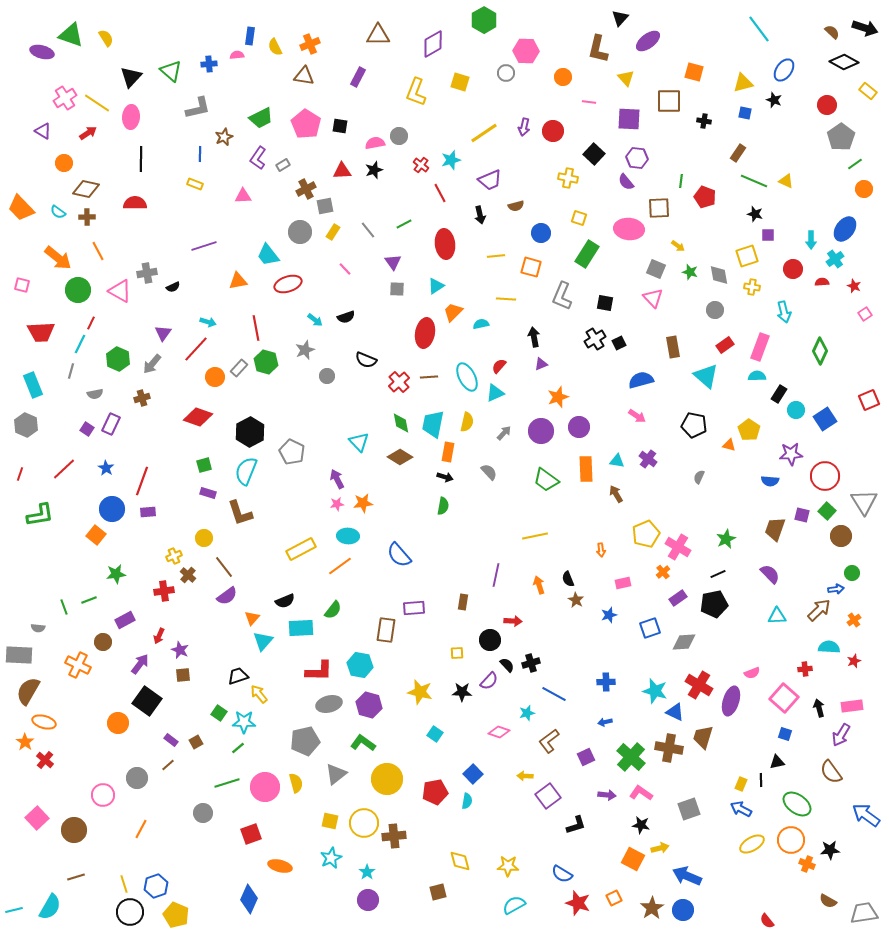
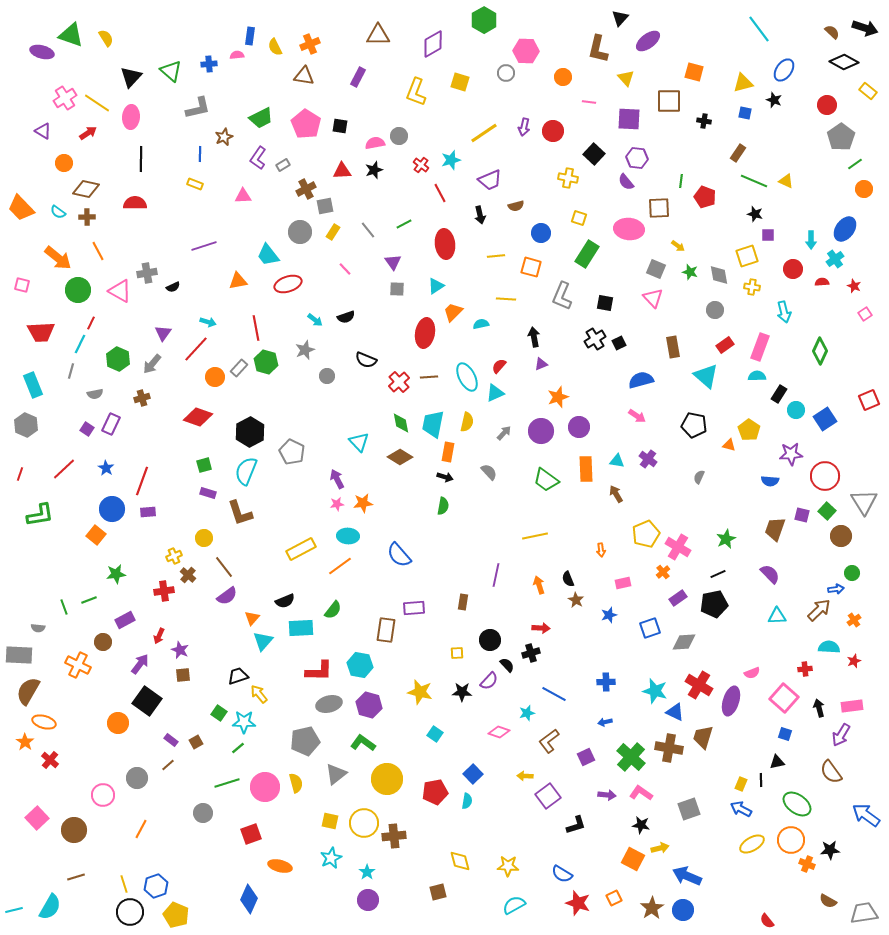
red arrow at (513, 621): moved 28 px right, 7 px down
black cross at (531, 663): moved 10 px up
red cross at (45, 760): moved 5 px right
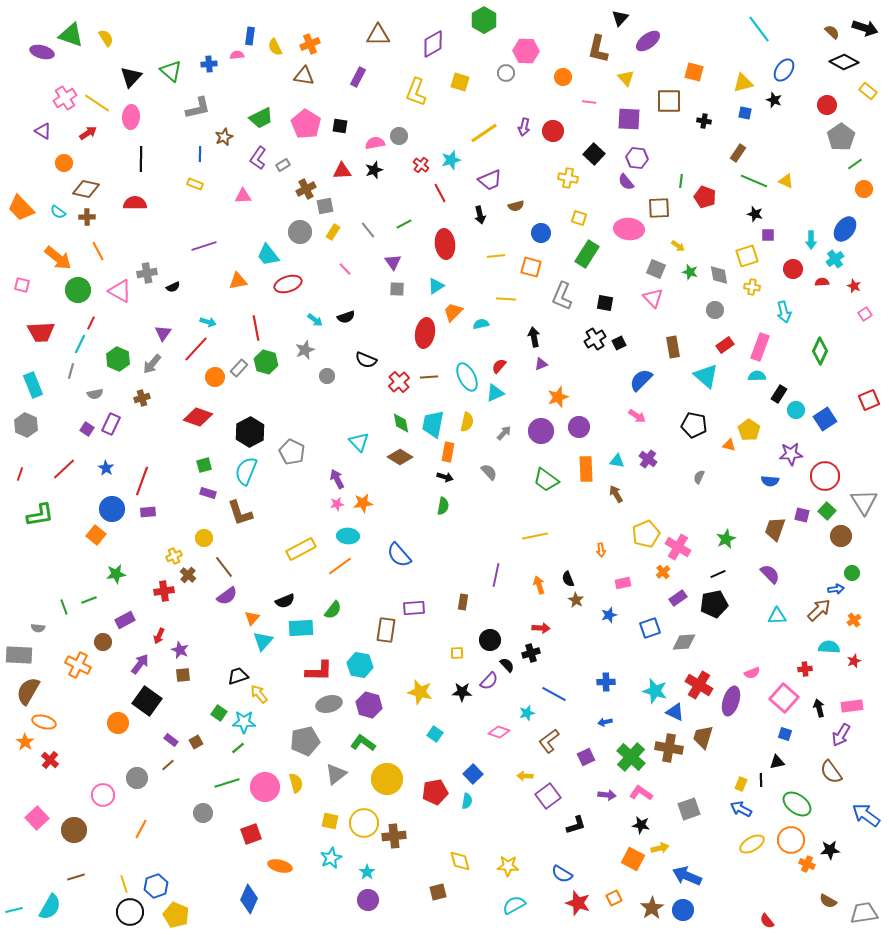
blue semicircle at (641, 380): rotated 30 degrees counterclockwise
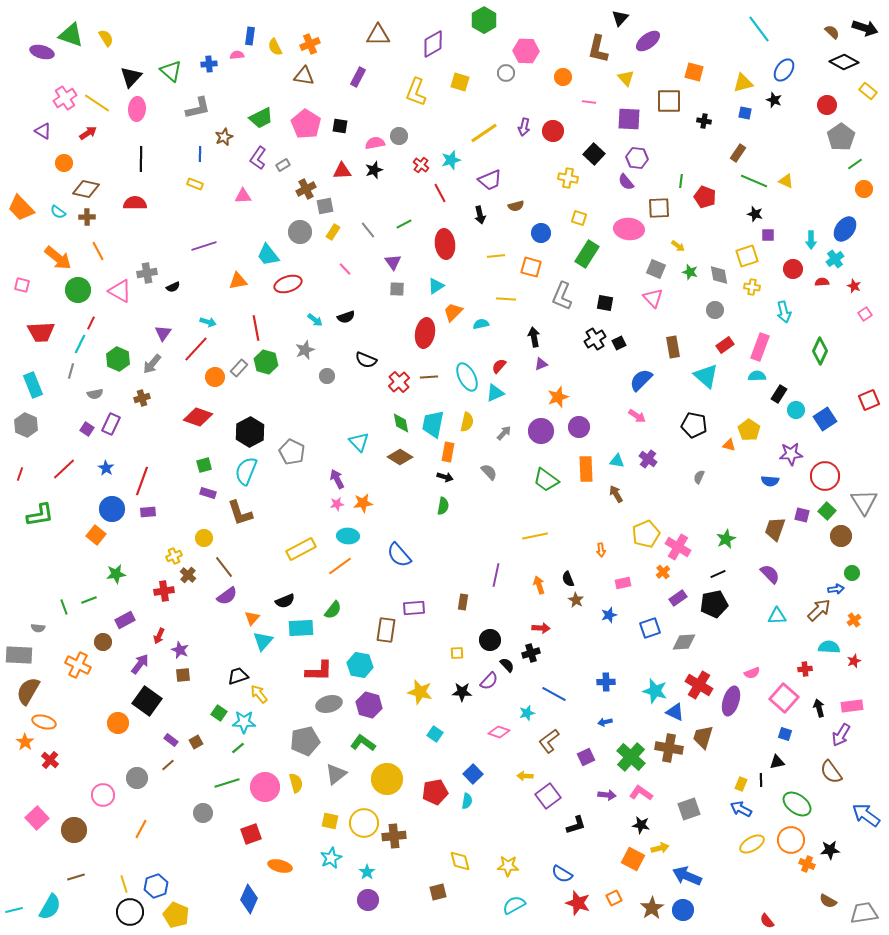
pink ellipse at (131, 117): moved 6 px right, 8 px up
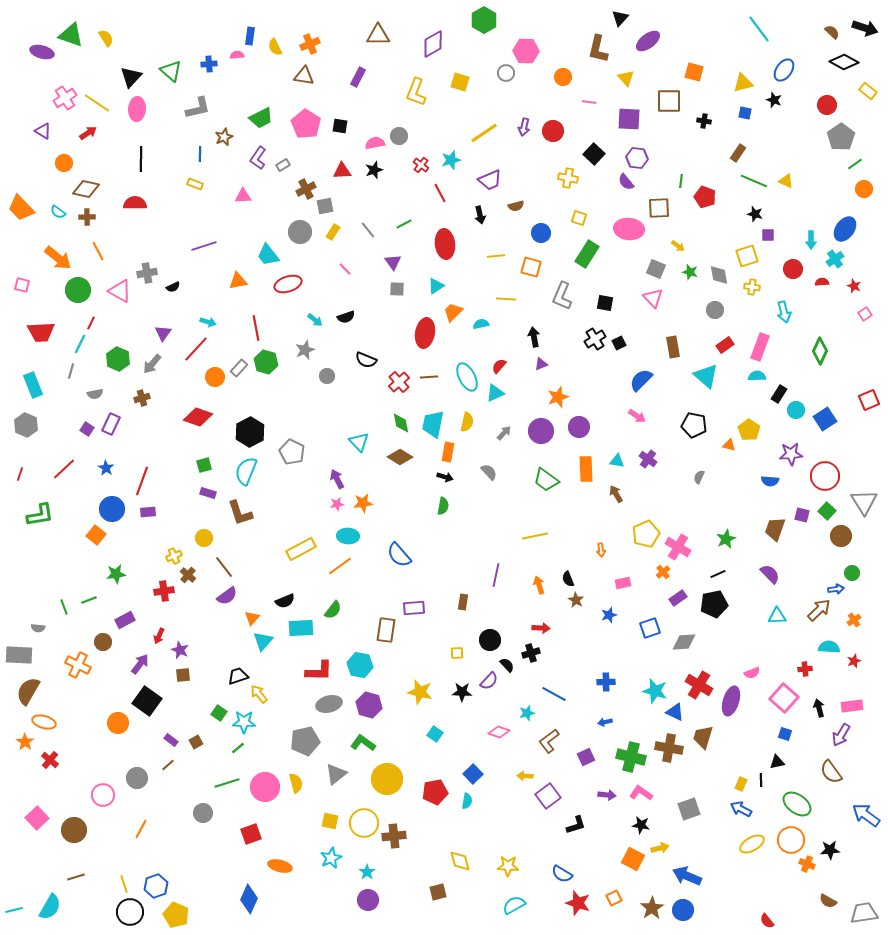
green cross at (631, 757): rotated 28 degrees counterclockwise
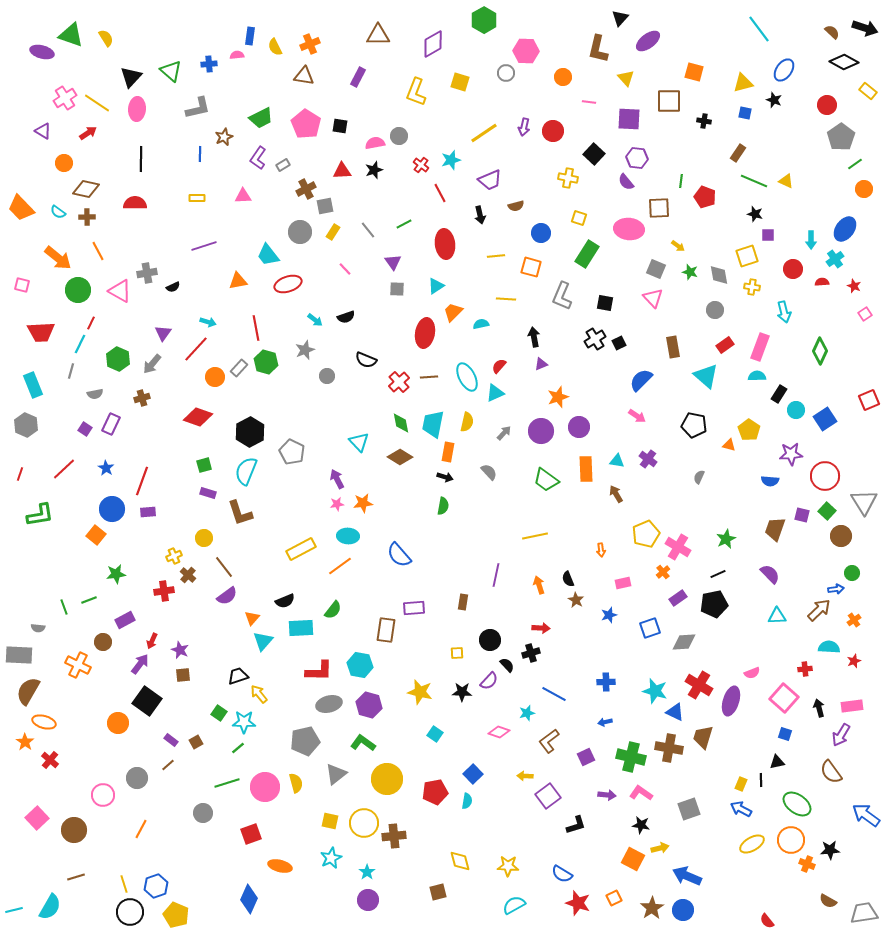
yellow rectangle at (195, 184): moved 2 px right, 14 px down; rotated 21 degrees counterclockwise
purple square at (87, 429): moved 2 px left
red arrow at (159, 636): moved 7 px left, 5 px down
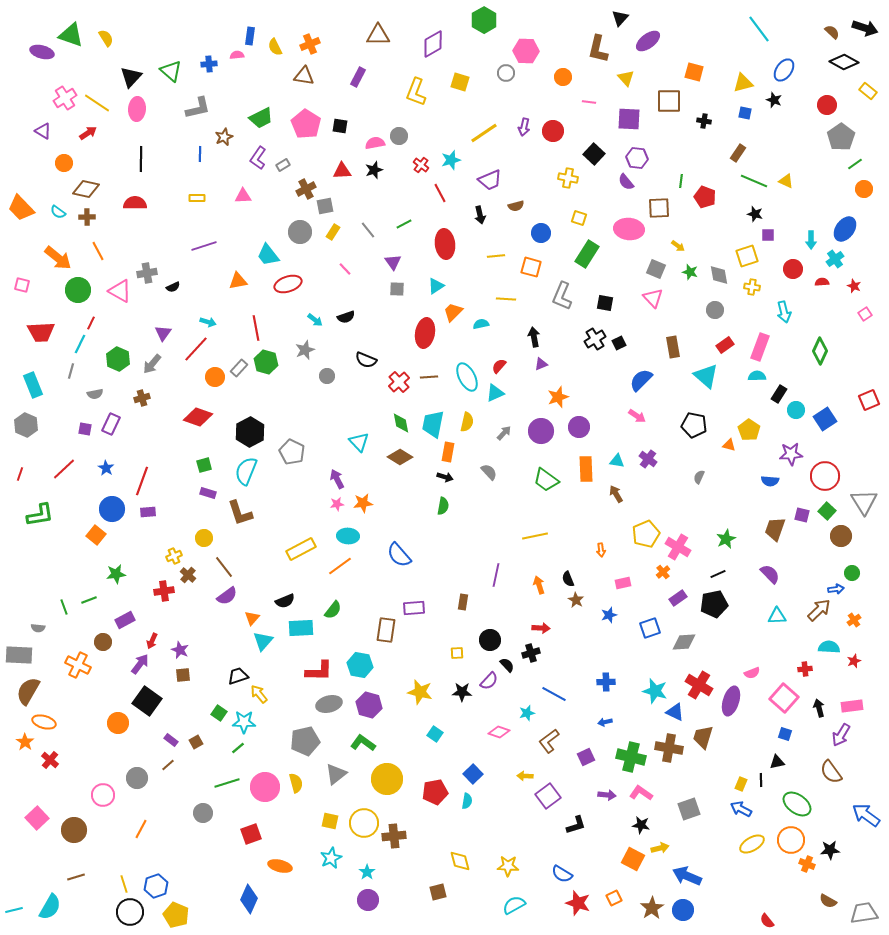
purple square at (85, 429): rotated 24 degrees counterclockwise
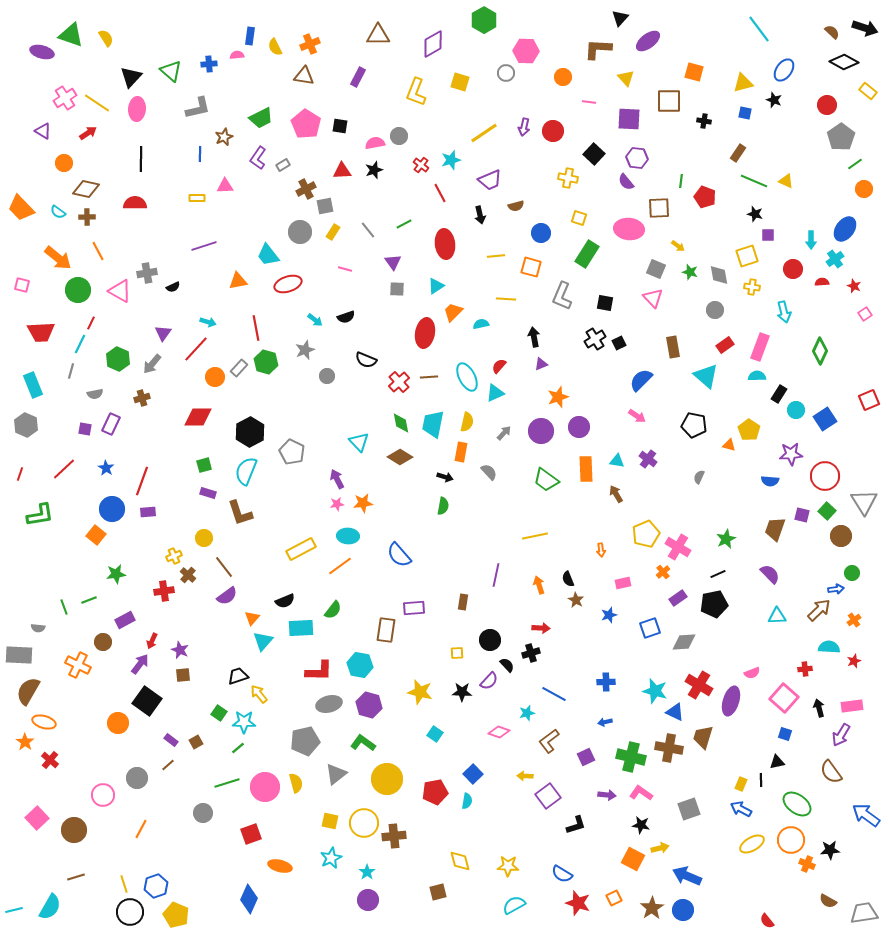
brown L-shape at (598, 49): rotated 80 degrees clockwise
pink triangle at (243, 196): moved 18 px left, 10 px up
pink line at (345, 269): rotated 32 degrees counterclockwise
red diamond at (198, 417): rotated 20 degrees counterclockwise
orange rectangle at (448, 452): moved 13 px right
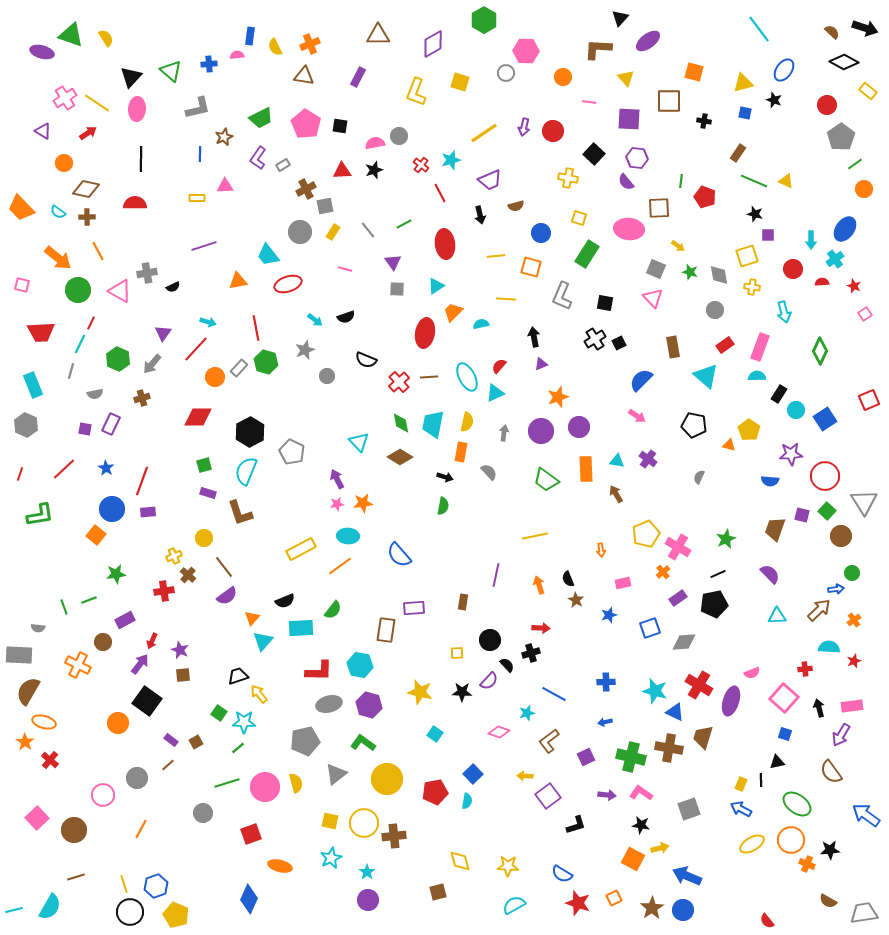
gray arrow at (504, 433): rotated 35 degrees counterclockwise
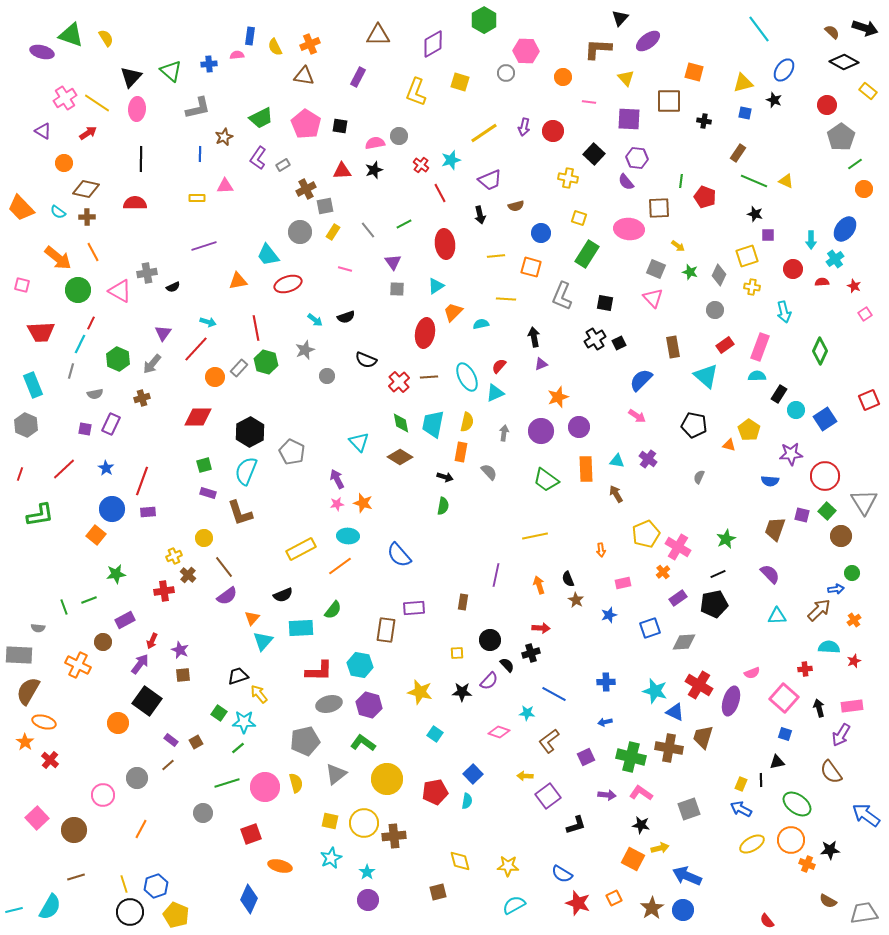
orange line at (98, 251): moved 5 px left, 1 px down
gray diamond at (719, 275): rotated 35 degrees clockwise
orange star at (363, 503): rotated 24 degrees clockwise
black semicircle at (285, 601): moved 2 px left, 6 px up
cyan star at (527, 713): rotated 21 degrees clockwise
